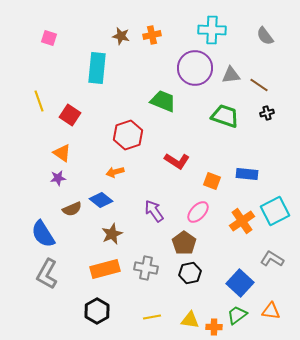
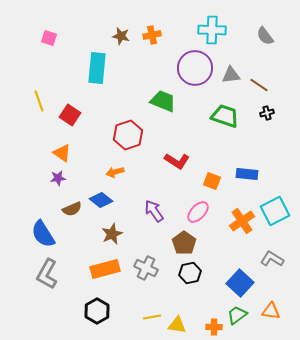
gray cross at (146, 268): rotated 15 degrees clockwise
yellow triangle at (190, 320): moved 13 px left, 5 px down
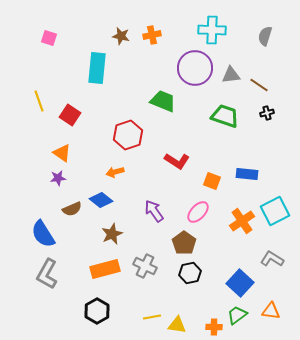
gray semicircle at (265, 36): rotated 54 degrees clockwise
gray cross at (146, 268): moved 1 px left, 2 px up
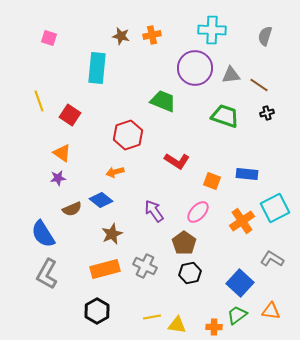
cyan square at (275, 211): moved 3 px up
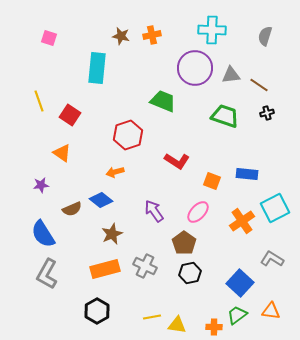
purple star at (58, 178): moved 17 px left, 7 px down
